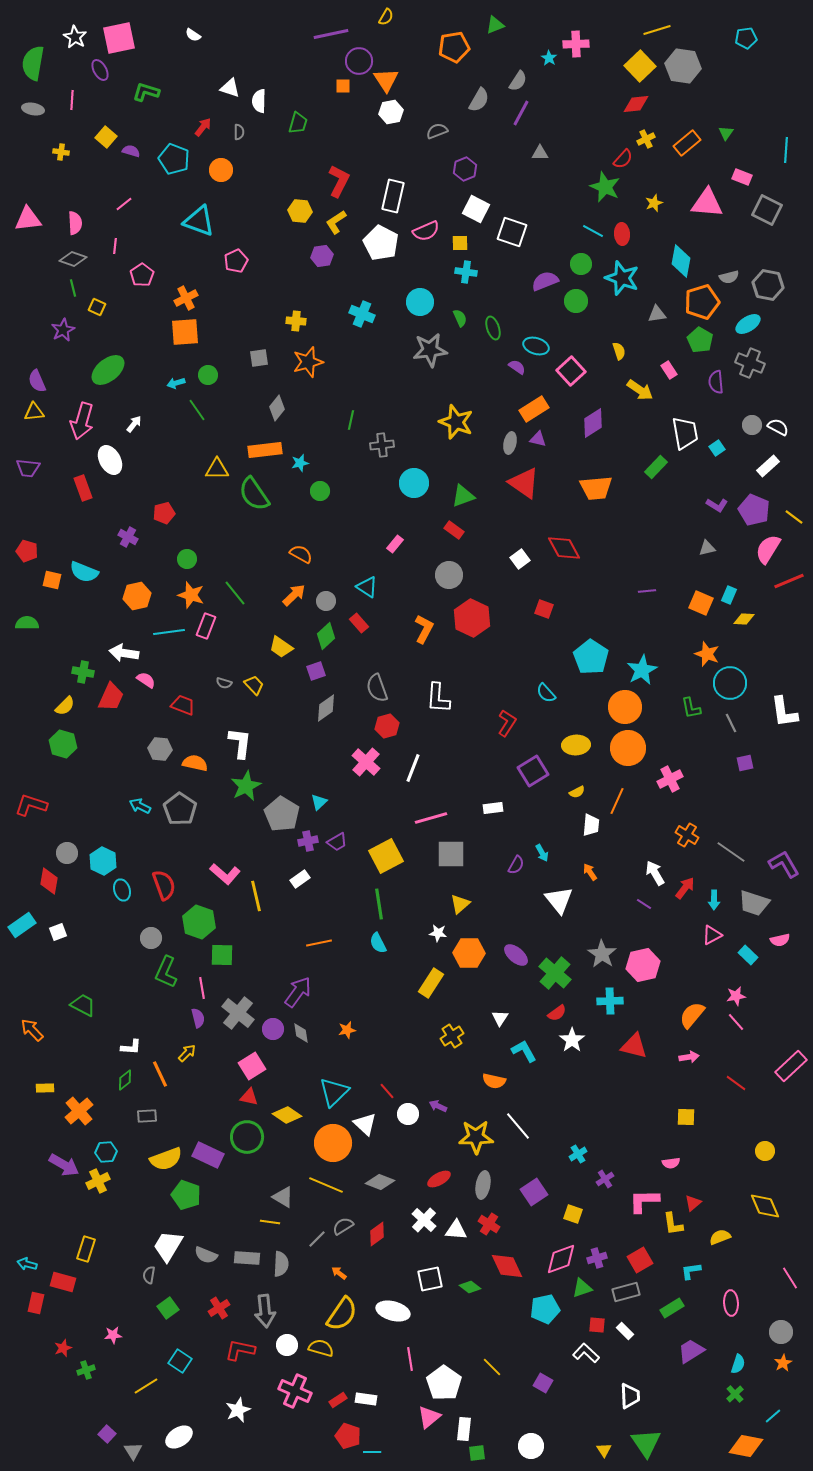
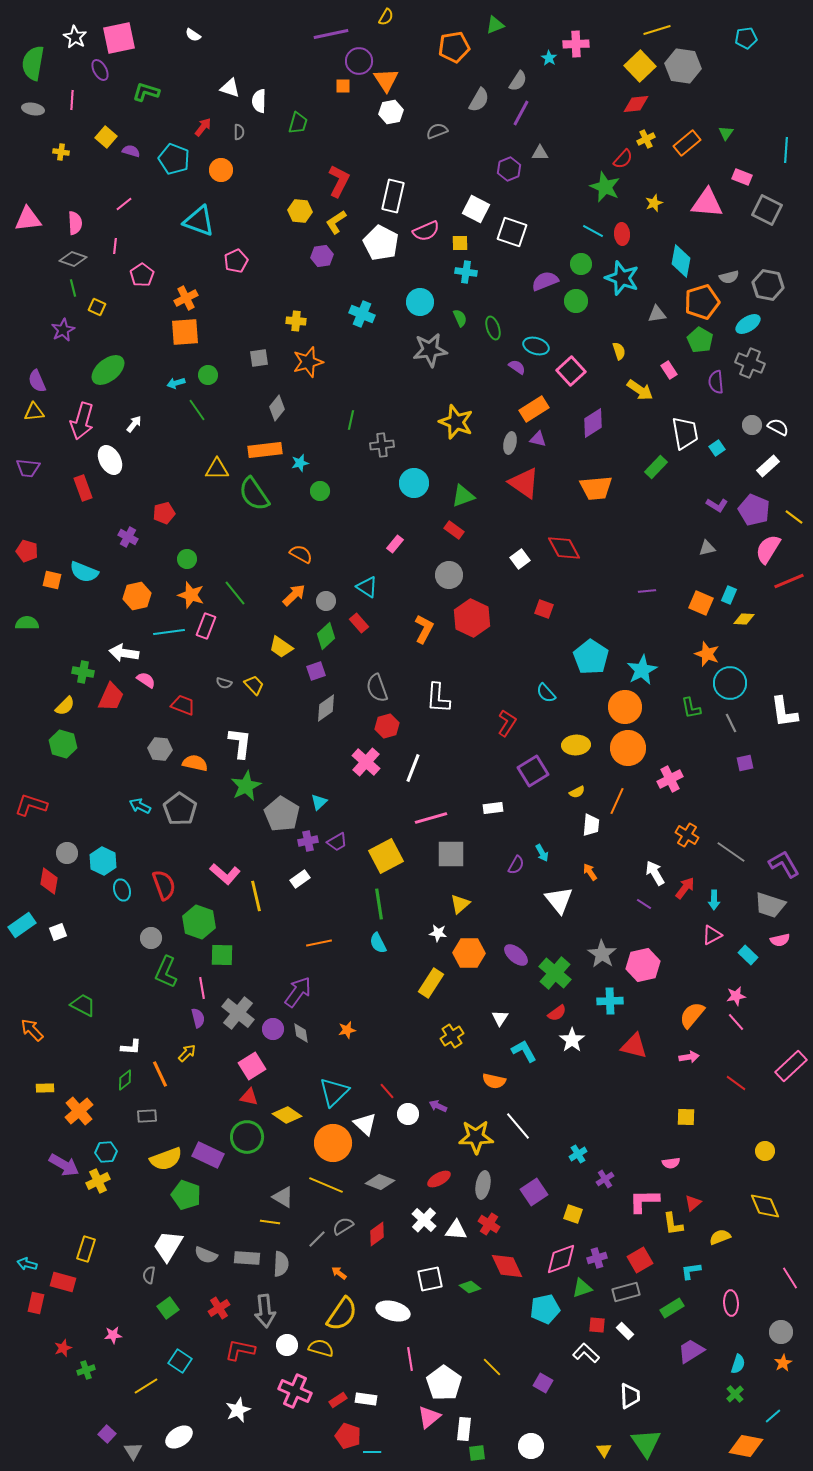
purple hexagon at (465, 169): moved 44 px right
gray trapezoid at (754, 903): moved 16 px right, 2 px down
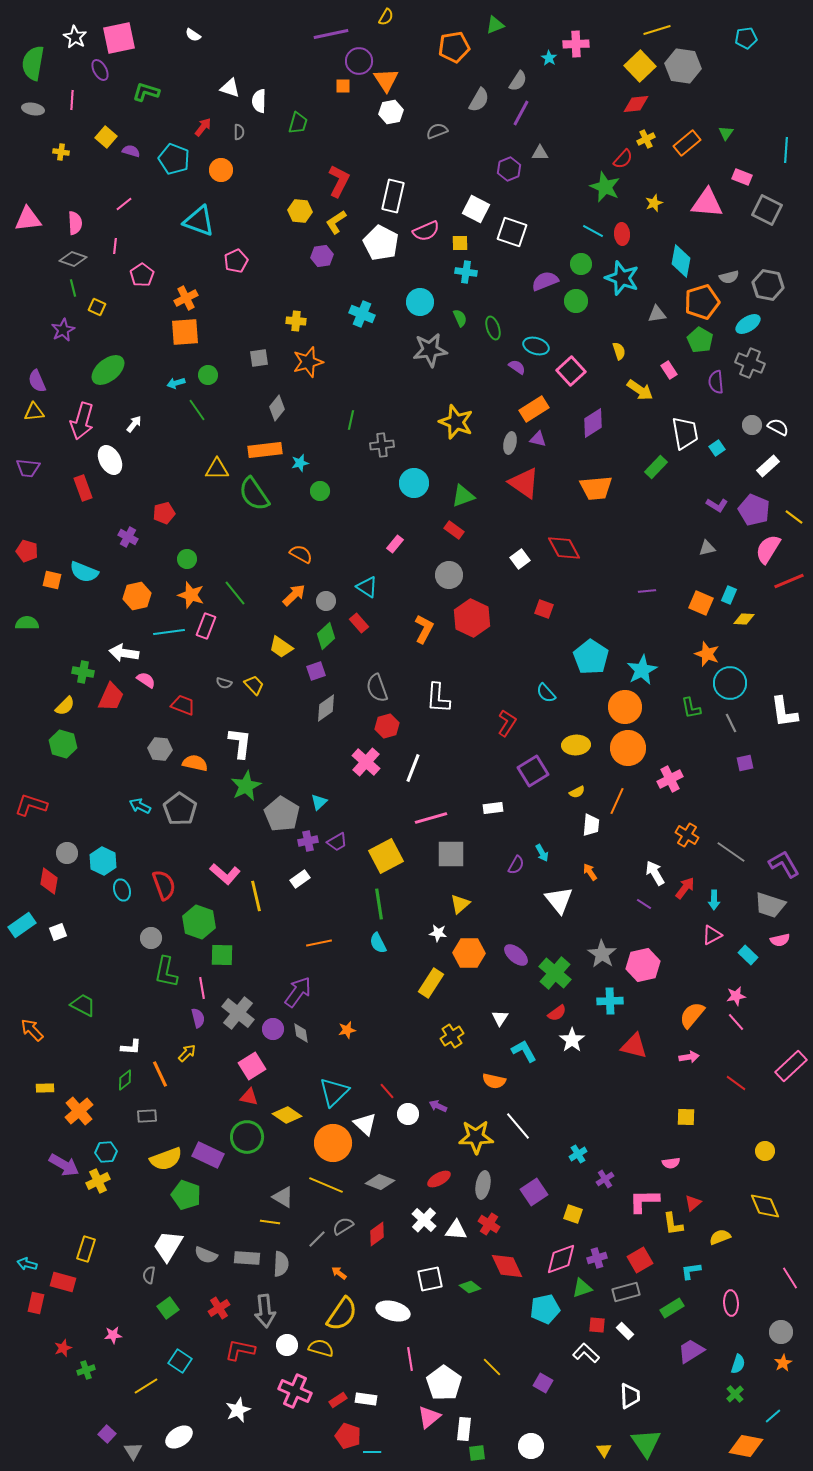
green L-shape at (166, 972): rotated 12 degrees counterclockwise
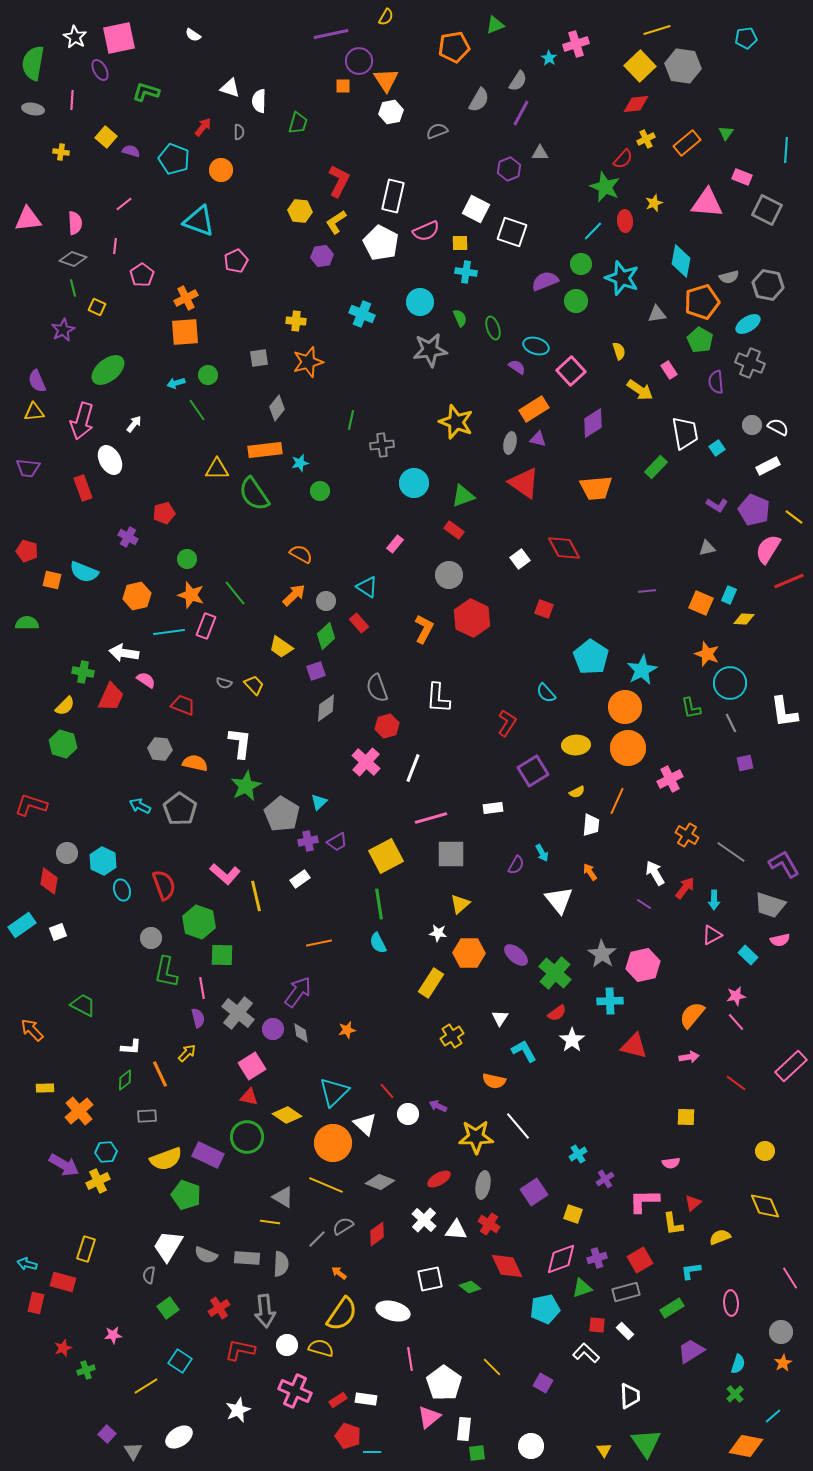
pink cross at (576, 44): rotated 15 degrees counterclockwise
cyan line at (593, 231): rotated 75 degrees counterclockwise
red ellipse at (622, 234): moved 3 px right, 13 px up
white rectangle at (768, 466): rotated 15 degrees clockwise
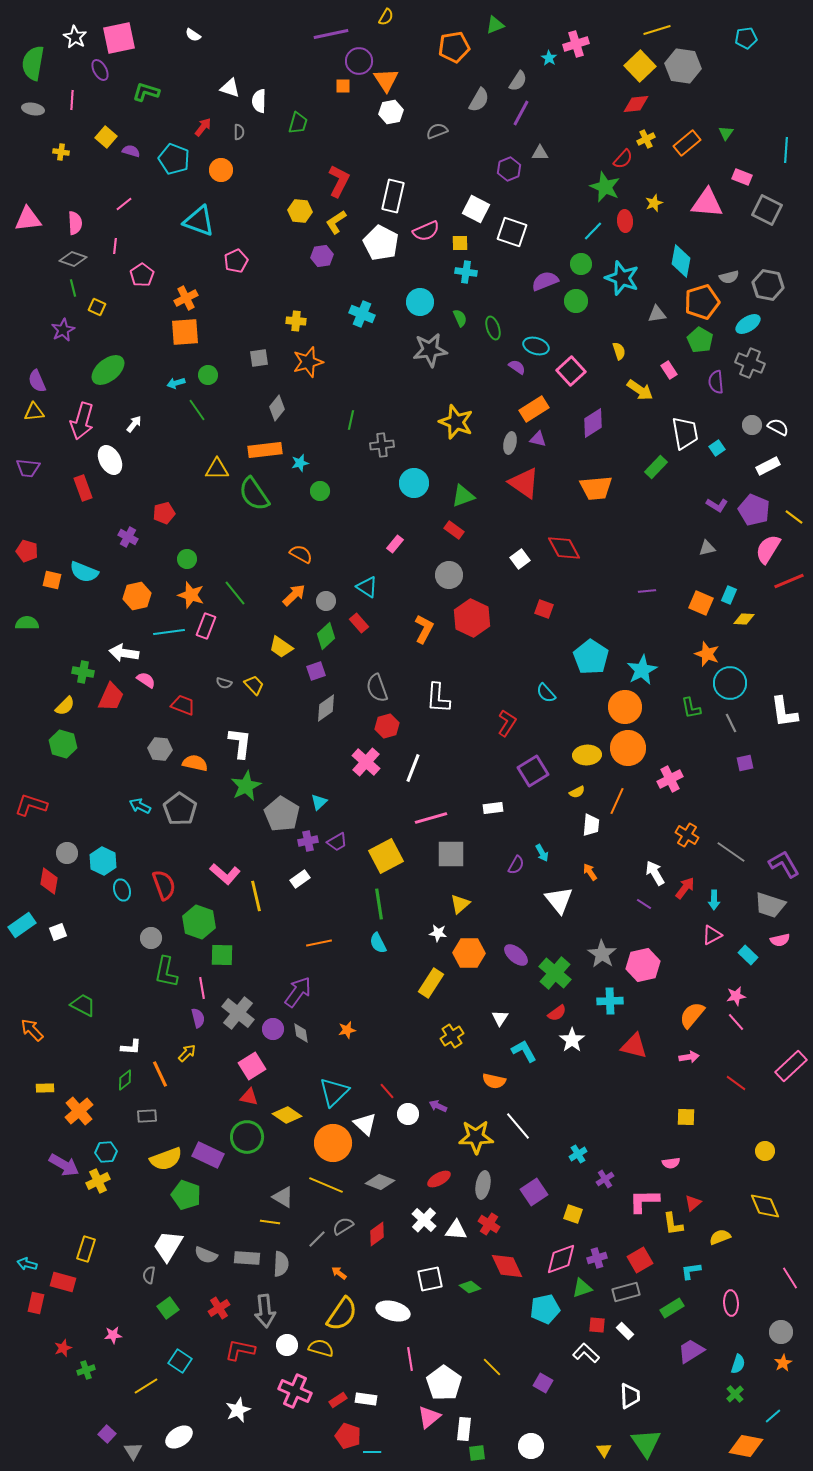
yellow ellipse at (576, 745): moved 11 px right, 10 px down
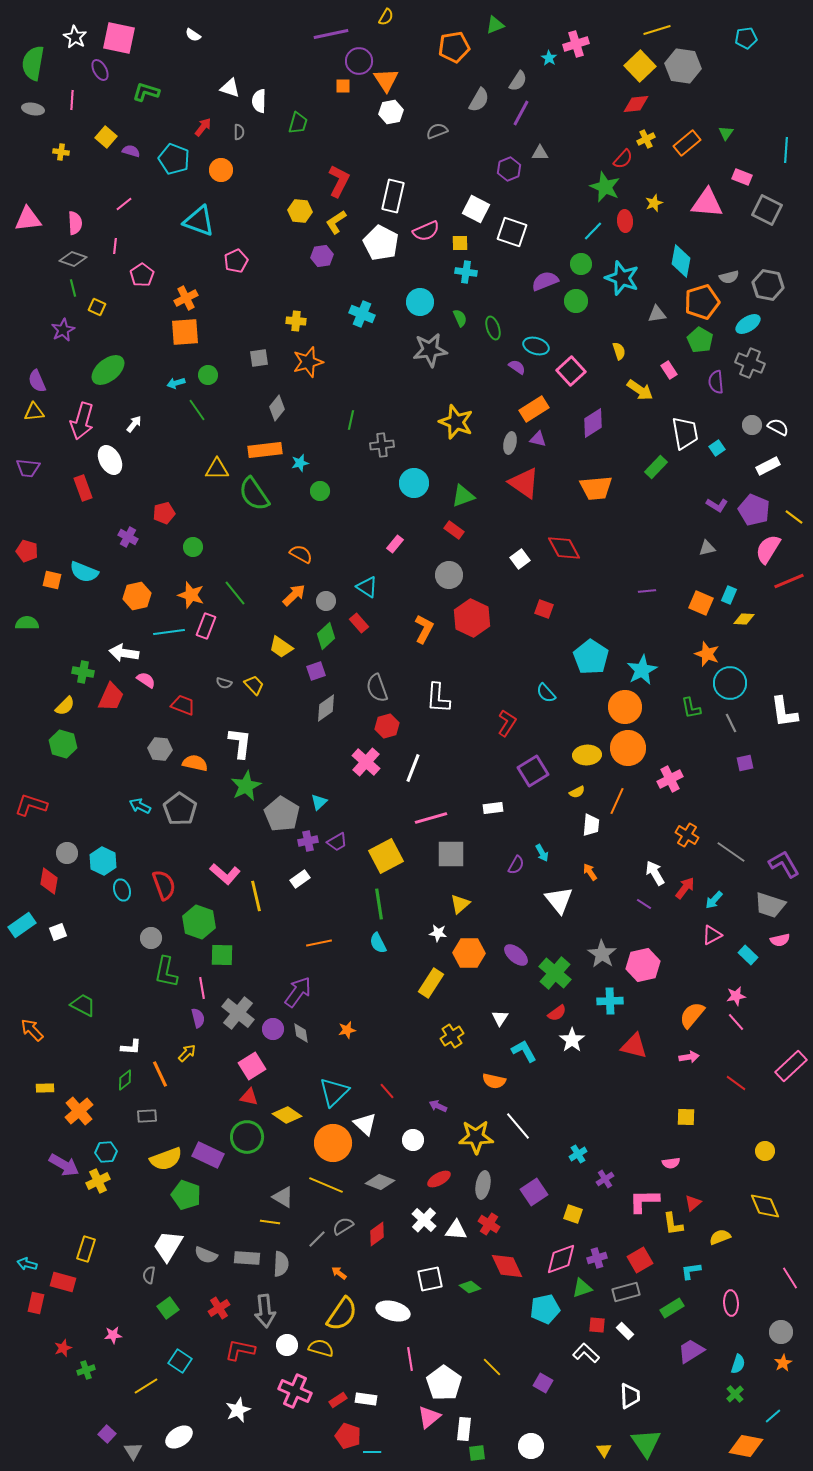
pink square at (119, 38): rotated 24 degrees clockwise
green circle at (187, 559): moved 6 px right, 12 px up
cyan arrow at (714, 900): rotated 42 degrees clockwise
white circle at (408, 1114): moved 5 px right, 26 px down
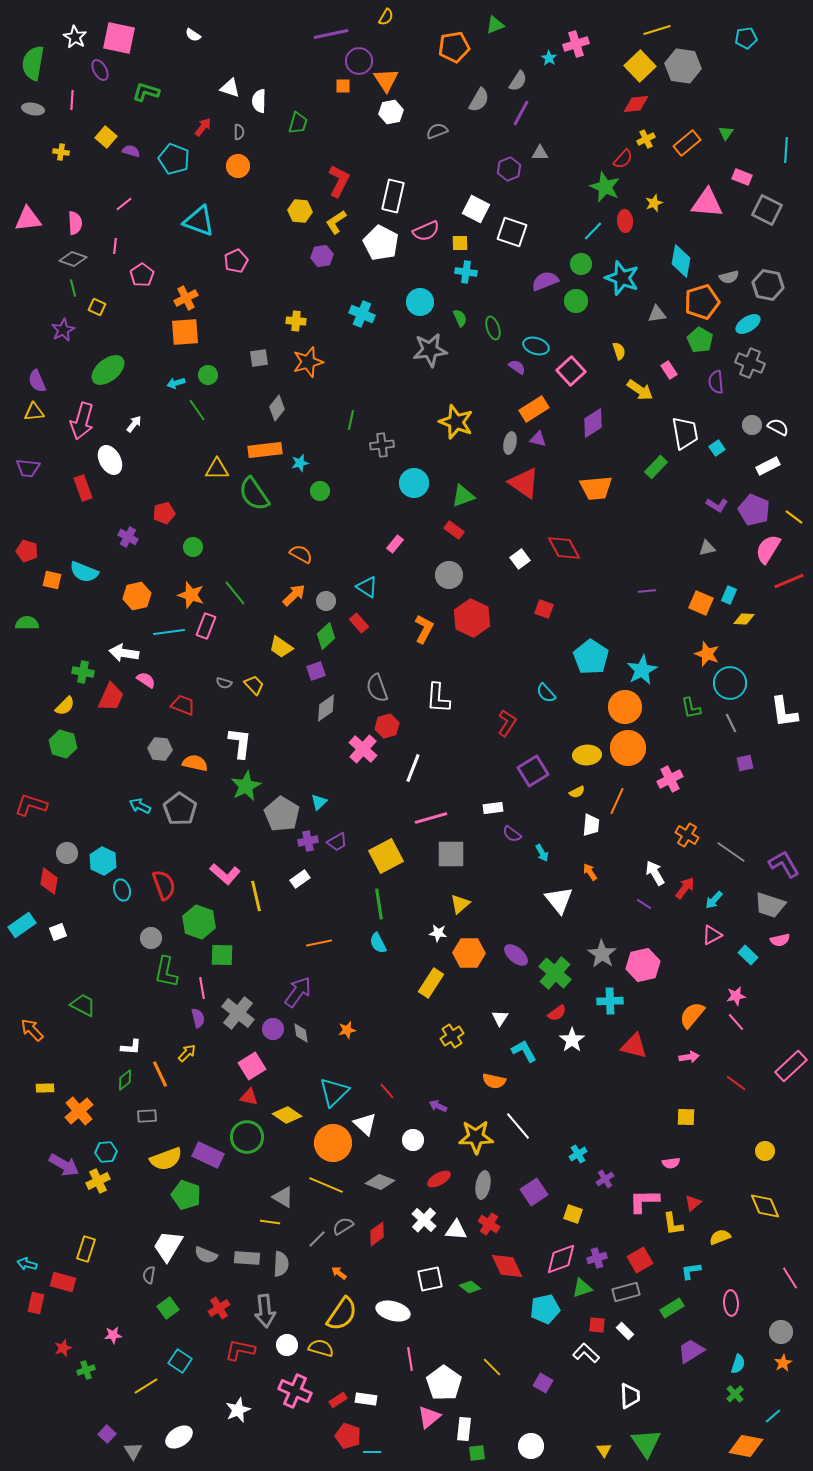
orange circle at (221, 170): moved 17 px right, 4 px up
pink cross at (366, 762): moved 3 px left, 13 px up
purple semicircle at (516, 865): moved 4 px left, 31 px up; rotated 96 degrees clockwise
